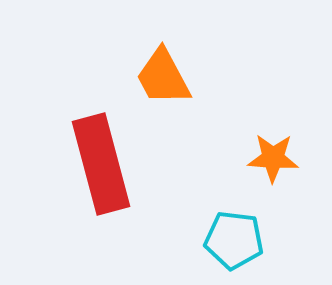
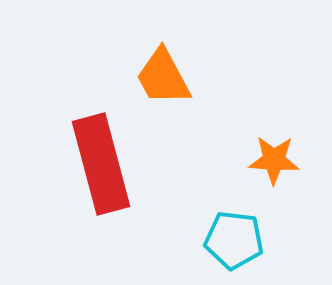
orange star: moved 1 px right, 2 px down
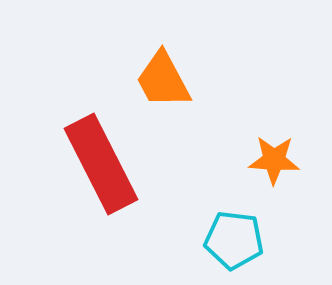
orange trapezoid: moved 3 px down
red rectangle: rotated 12 degrees counterclockwise
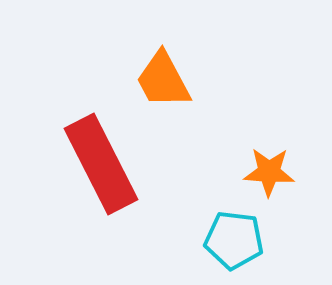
orange star: moved 5 px left, 12 px down
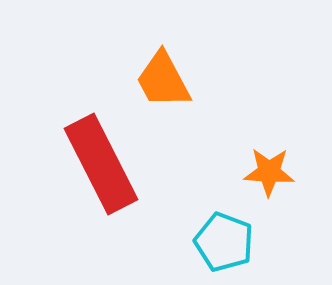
cyan pentagon: moved 10 px left, 2 px down; rotated 14 degrees clockwise
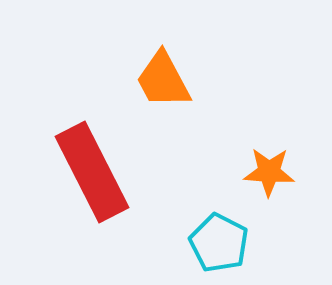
red rectangle: moved 9 px left, 8 px down
cyan pentagon: moved 5 px left, 1 px down; rotated 6 degrees clockwise
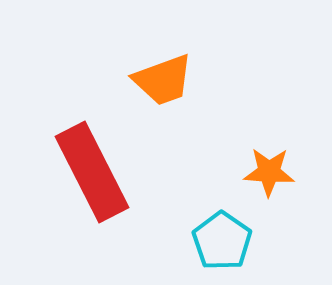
orange trapezoid: rotated 82 degrees counterclockwise
cyan pentagon: moved 3 px right, 2 px up; rotated 8 degrees clockwise
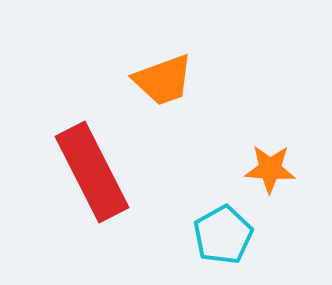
orange star: moved 1 px right, 3 px up
cyan pentagon: moved 1 px right, 6 px up; rotated 8 degrees clockwise
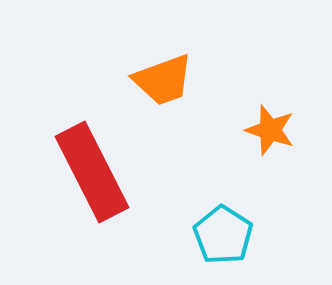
orange star: moved 39 px up; rotated 15 degrees clockwise
cyan pentagon: rotated 10 degrees counterclockwise
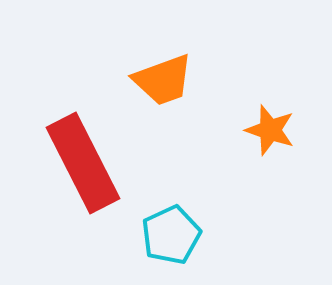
red rectangle: moved 9 px left, 9 px up
cyan pentagon: moved 52 px left; rotated 14 degrees clockwise
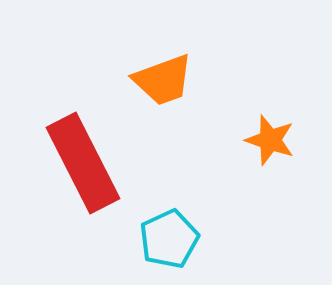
orange star: moved 10 px down
cyan pentagon: moved 2 px left, 4 px down
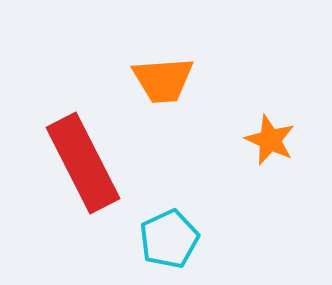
orange trapezoid: rotated 16 degrees clockwise
orange star: rotated 6 degrees clockwise
